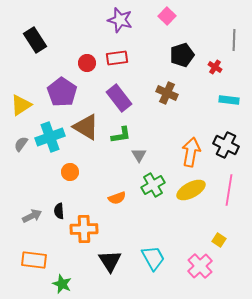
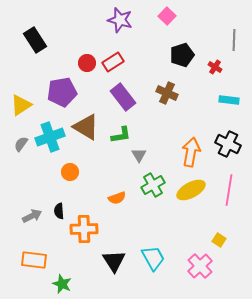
red rectangle: moved 4 px left, 4 px down; rotated 25 degrees counterclockwise
purple pentagon: rotated 28 degrees clockwise
purple rectangle: moved 4 px right, 1 px up
black cross: moved 2 px right, 1 px up
black triangle: moved 4 px right
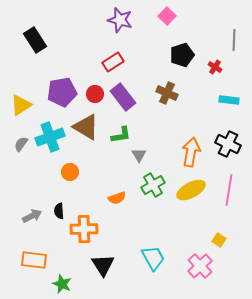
red circle: moved 8 px right, 31 px down
black triangle: moved 11 px left, 4 px down
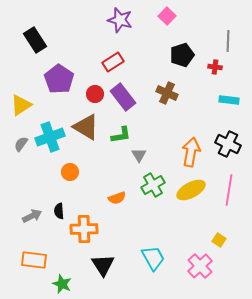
gray line: moved 6 px left, 1 px down
red cross: rotated 24 degrees counterclockwise
purple pentagon: moved 3 px left, 13 px up; rotated 28 degrees counterclockwise
